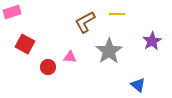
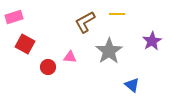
pink rectangle: moved 2 px right, 5 px down
blue triangle: moved 6 px left
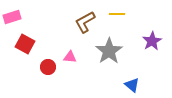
pink rectangle: moved 2 px left
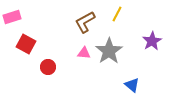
yellow line: rotated 63 degrees counterclockwise
red square: moved 1 px right
pink triangle: moved 14 px right, 4 px up
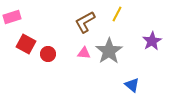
red circle: moved 13 px up
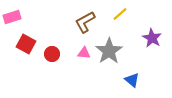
yellow line: moved 3 px right; rotated 21 degrees clockwise
purple star: moved 3 px up; rotated 12 degrees counterclockwise
red circle: moved 4 px right
blue triangle: moved 5 px up
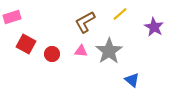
purple star: moved 2 px right, 11 px up
pink triangle: moved 3 px left, 2 px up
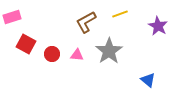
yellow line: rotated 21 degrees clockwise
brown L-shape: moved 1 px right
purple star: moved 4 px right, 1 px up
pink triangle: moved 4 px left, 4 px down
blue triangle: moved 16 px right
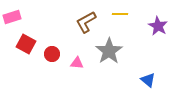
yellow line: rotated 21 degrees clockwise
pink triangle: moved 8 px down
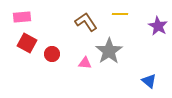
pink rectangle: moved 10 px right; rotated 12 degrees clockwise
brown L-shape: rotated 85 degrees clockwise
red square: moved 1 px right, 1 px up
pink triangle: moved 8 px right
blue triangle: moved 1 px right, 1 px down
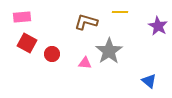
yellow line: moved 2 px up
brown L-shape: rotated 40 degrees counterclockwise
